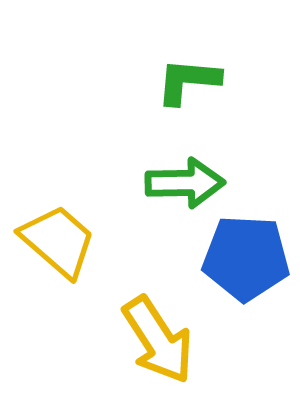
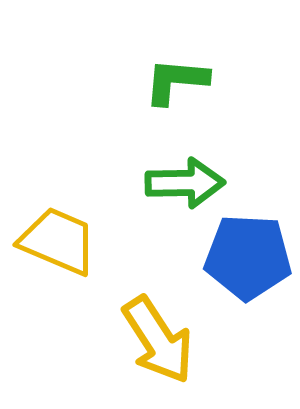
green L-shape: moved 12 px left
yellow trapezoid: rotated 18 degrees counterclockwise
blue pentagon: moved 2 px right, 1 px up
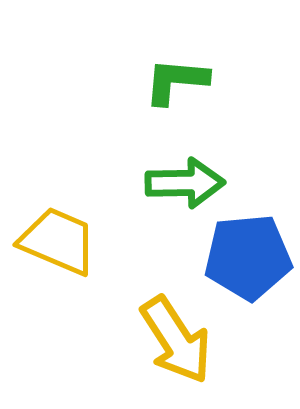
blue pentagon: rotated 8 degrees counterclockwise
yellow arrow: moved 18 px right
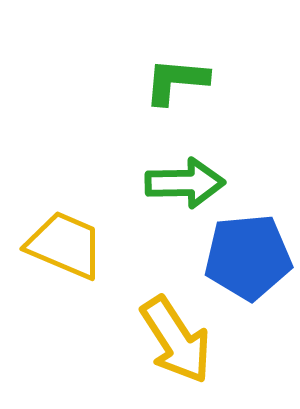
yellow trapezoid: moved 7 px right, 4 px down
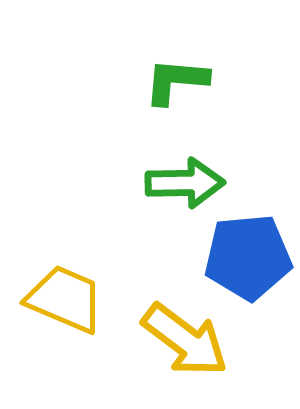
yellow trapezoid: moved 54 px down
yellow arrow: moved 9 px right; rotated 20 degrees counterclockwise
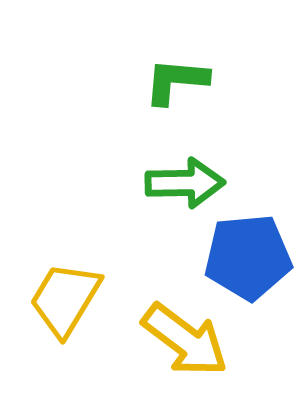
yellow trapezoid: rotated 82 degrees counterclockwise
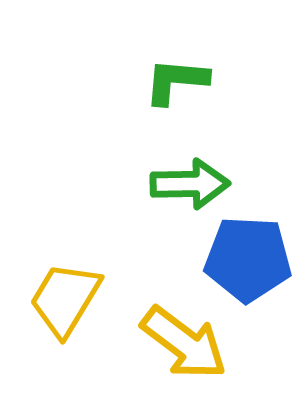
green arrow: moved 5 px right, 1 px down
blue pentagon: moved 2 px down; rotated 8 degrees clockwise
yellow arrow: moved 1 px left, 3 px down
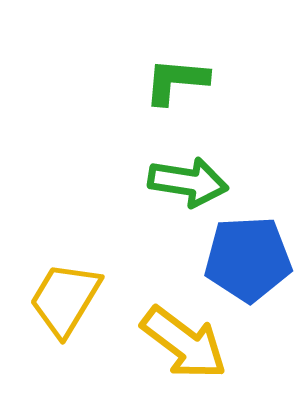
green arrow: moved 2 px left, 2 px up; rotated 10 degrees clockwise
blue pentagon: rotated 6 degrees counterclockwise
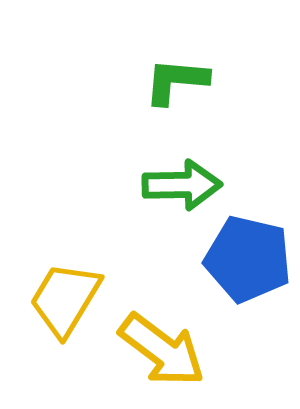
green arrow: moved 6 px left, 3 px down; rotated 10 degrees counterclockwise
blue pentagon: rotated 16 degrees clockwise
yellow arrow: moved 22 px left, 7 px down
